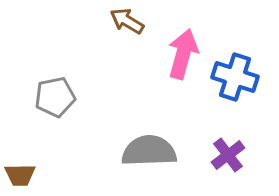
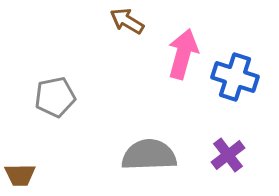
gray semicircle: moved 4 px down
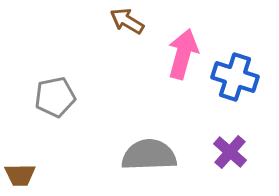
purple cross: moved 2 px right, 3 px up; rotated 12 degrees counterclockwise
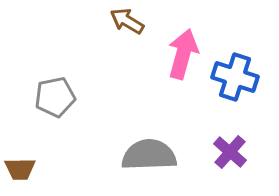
brown trapezoid: moved 6 px up
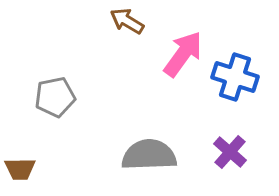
pink arrow: rotated 21 degrees clockwise
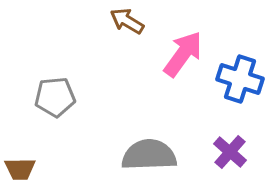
blue cross: moved 5 px right, 2 px down
gray pentagon: rotated 6 degrees clockwise
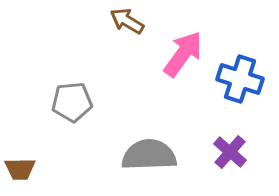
gray pentagon: moved 17 px right, 5 px down
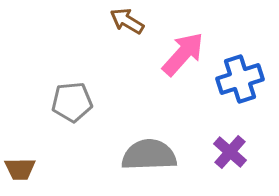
pink arrow: rotated 6 degrees clockwise
blue cross: rotated 36 degrees counterclockwise
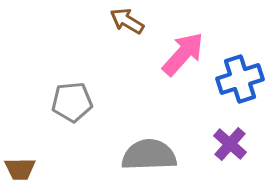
purple cross: moved 8 px up
